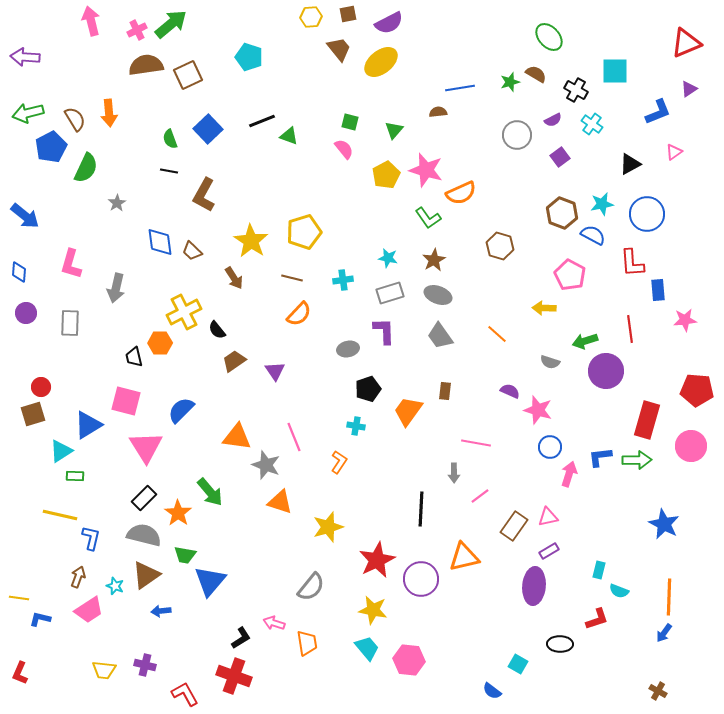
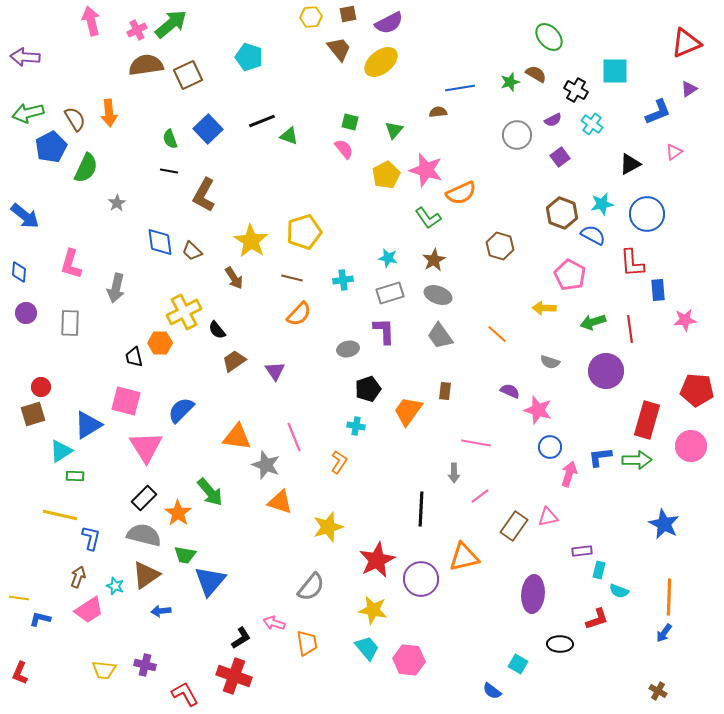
green arrow at (585, 341): moved 8 px right, 19 px up
purple rectangle at (549, 551): moved 33 px right; rotated 24 degrees clockwise
purple ellipse at (534, 586): moved 1 px left, 8 px down
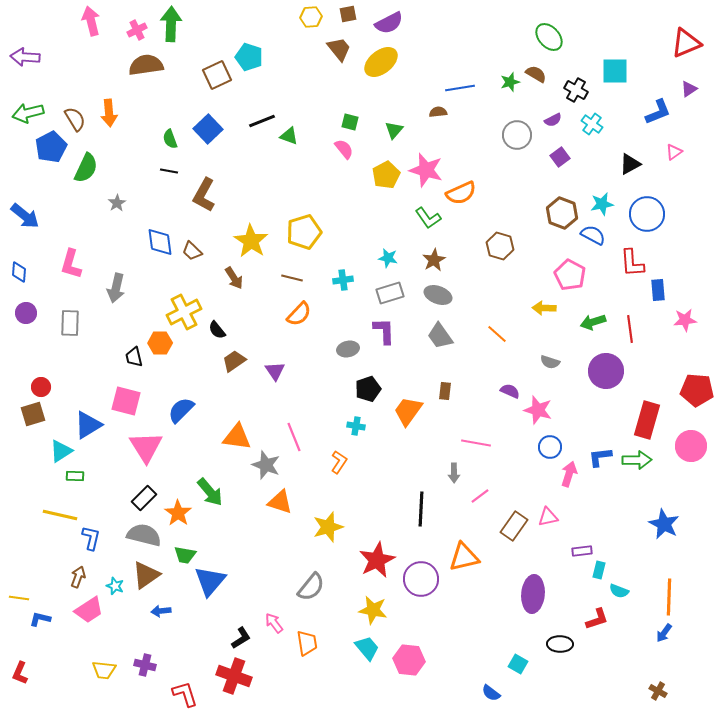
green arrow at (171, 24): rotated 48 degrees counterclockwise
brown square at (188, 75): moved 29 px right
pink arrow at (274, 623): rotated 35 degrees clockwise
blue semicircle at (492, 691): moved 1 px left, 2 px down
red L-shape at (185, 694): rotated 12 degrees clockwise
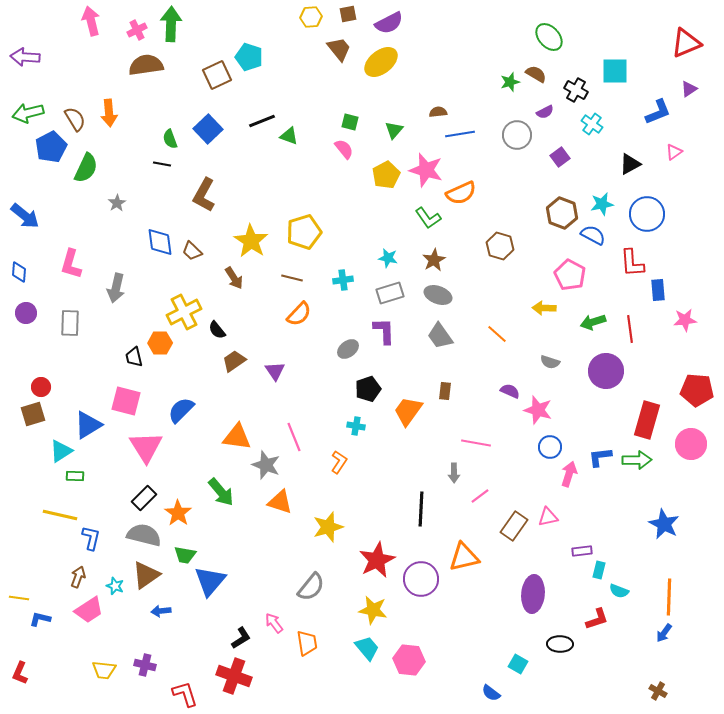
blue line at (460, 88): moved 46 px down
purple semicircle at (553, 120): moved 8 px left, 8 px up
black line at (169, 171): moved 7 px left, 7 px up
gray ellipse at (348, 349): rotated 25 degrees counterclockwise
pink circle at (691, 446): moved 2 px up
green arrow at (210, 492): moved 11 px right
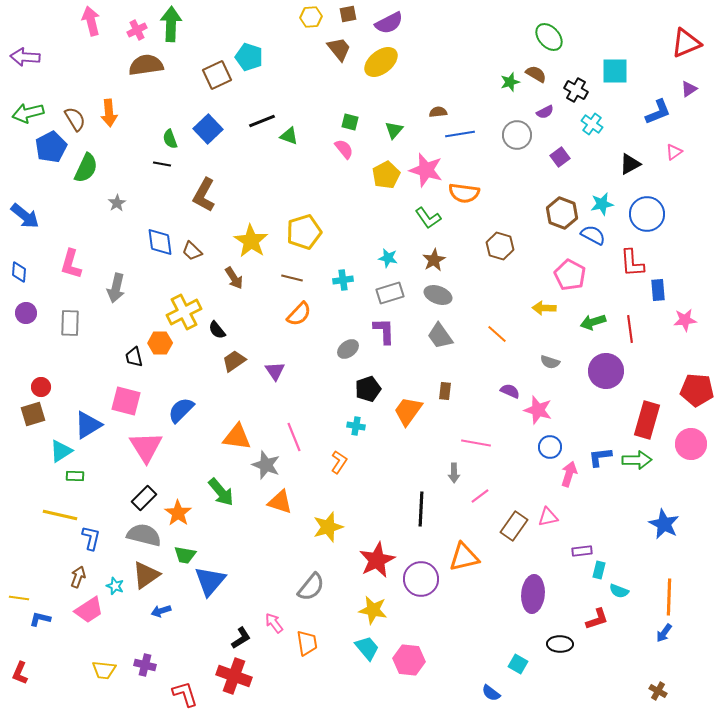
orange semicircle at (461, 193): moved 3 px right; rotated 32 degrees clockwise
blue arrow at (161, 611): rotated 12 degrees counterclockwise
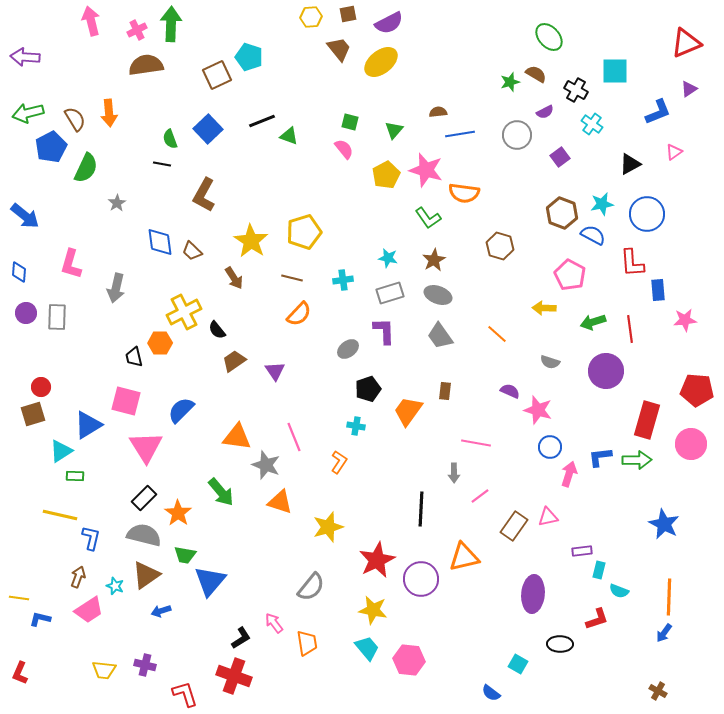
gray rectangle at (70, 323): moved 13 px left, 6 px up
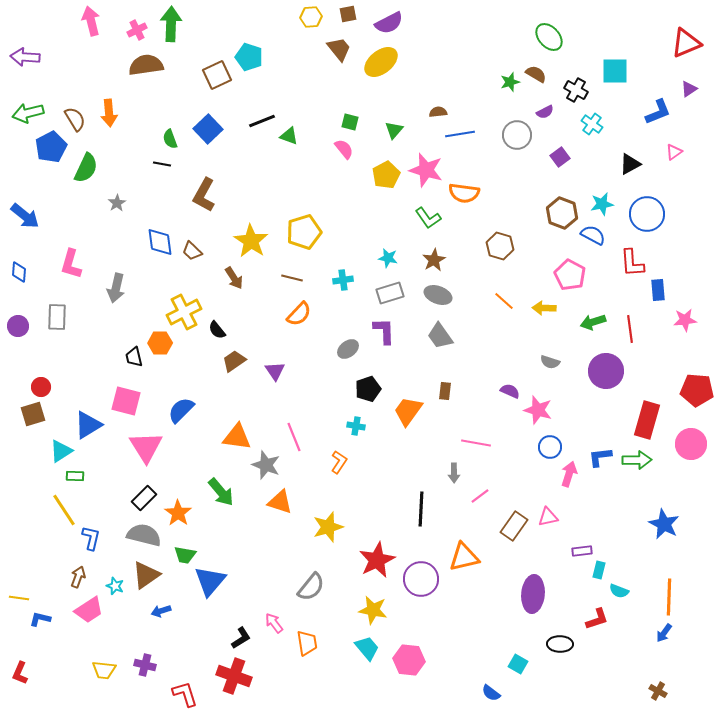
purple circle at (26, 313): moved 8 px left, 13 px down
orange line at (497, 334): moved 7 px right, 33 px up
yellow line at (60, 515): moved 4 px right, 5 px up; rotated 44 degrees clockwise
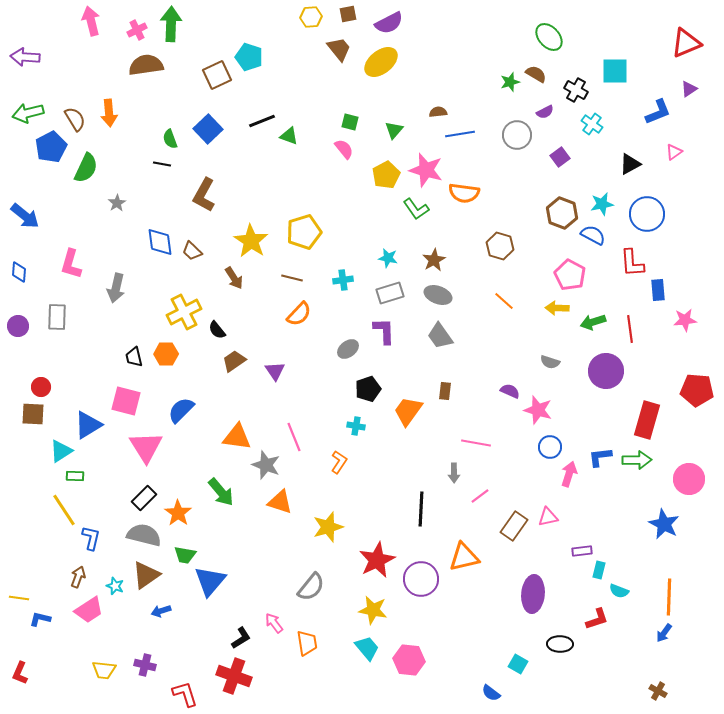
green L-shape at (428, 218): moved 12 px left, 9 px up
yellow arrow at (544, 308): moved 13 px right
orange hexagon at (160, 343): moved 6 px right, 11 px down
brown square at (33, 414): rotated 20 degrees clockwise
pink circle at (691, 444): moved 2 px left, 35 px down
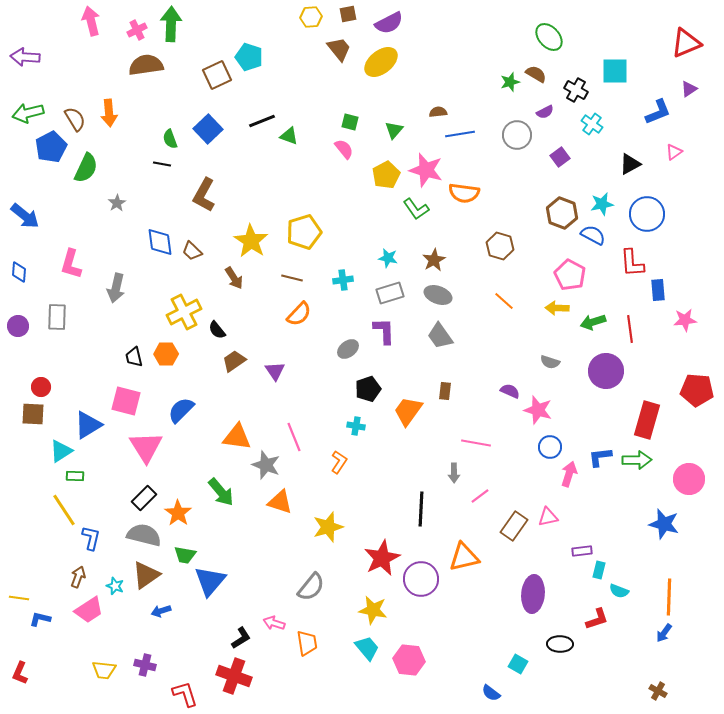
blue star at (664, 524): rotated 12 degrees counterclockwise
red star at (377, 560): moved 5 px right, 2 px up
pink arrow at (274, 623): rotated 35 degrees counterclockwise
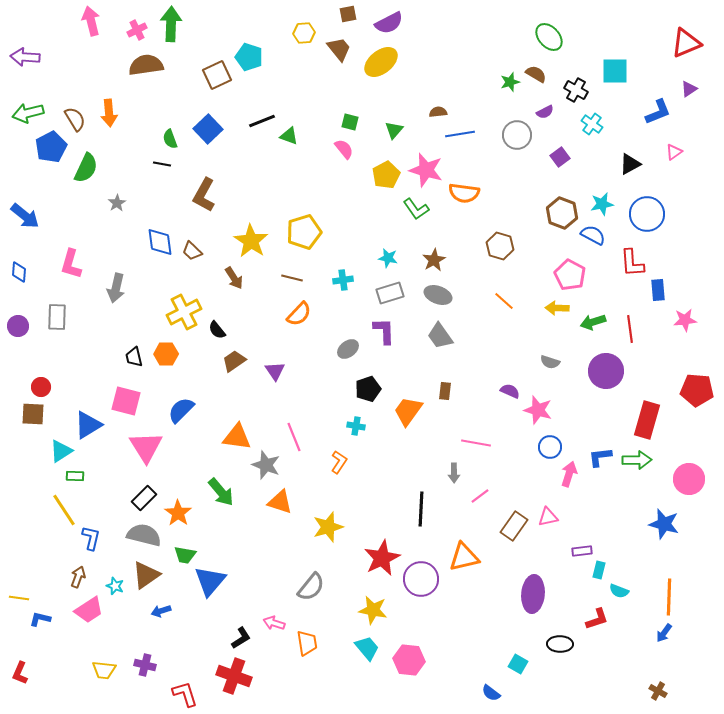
yellow hexagon at (311, 17): moved 7 px left, 16 px down
